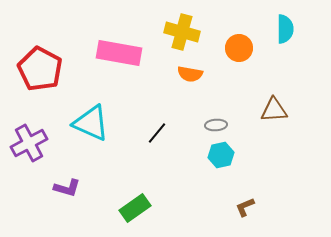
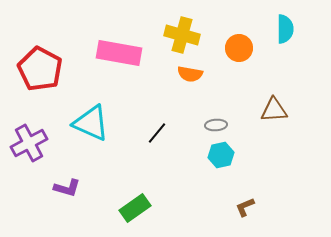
yellow cross: moved 3 px down
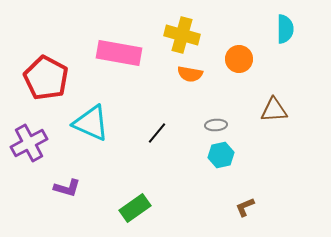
orange circle: moved 11 px down
red pentagon: moved 6 px right, 9 px down
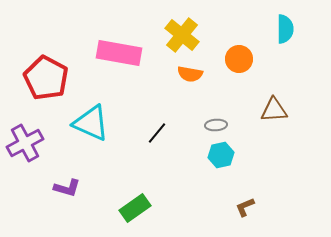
yellow cross: rotated 24 degrees clockwise
purple cross: moved 4 px left
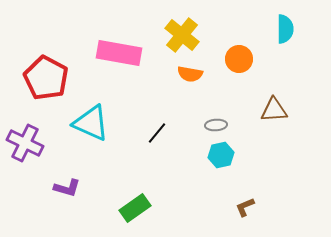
purple cross: rotated 36 degrees counterclockwise
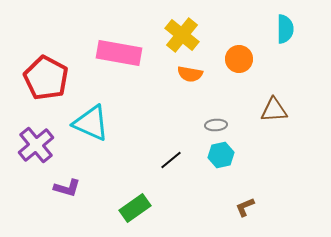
black line: moved 14 px right, 27 px down; rotated 10 degrees clockwise
purple cross: moved 11 px right, 2 px down; rotated 24 degrees clockwise
